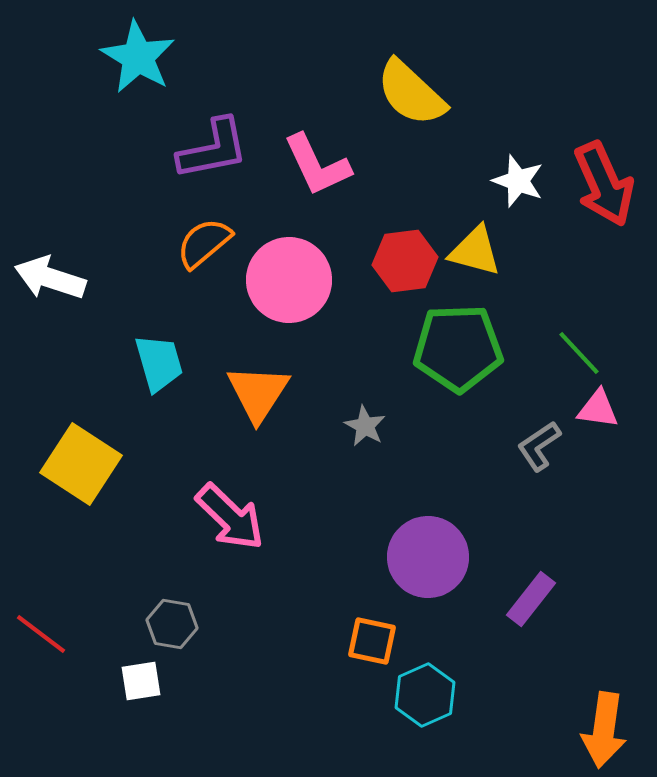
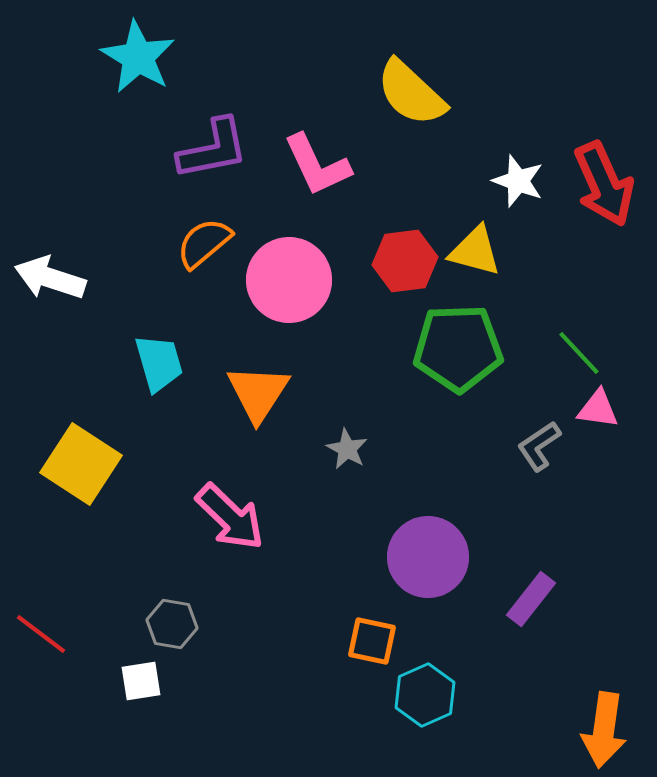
gray star: moved 18 px left, 23 px down
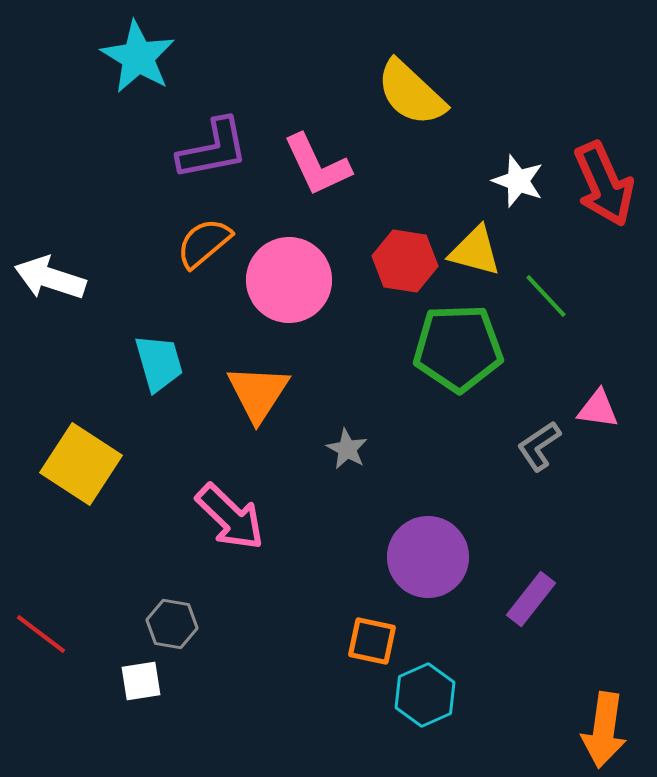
red hexagon: rotated 16 degrees clockwise
green line: moved 33 px left, 57 px up
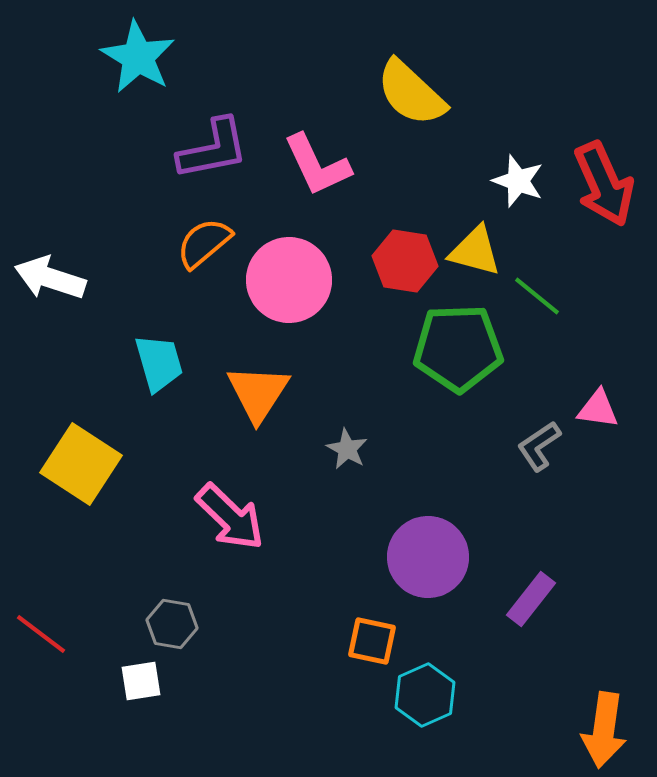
green line: moved 9 px left; rotated 8 degrees counterclockwise
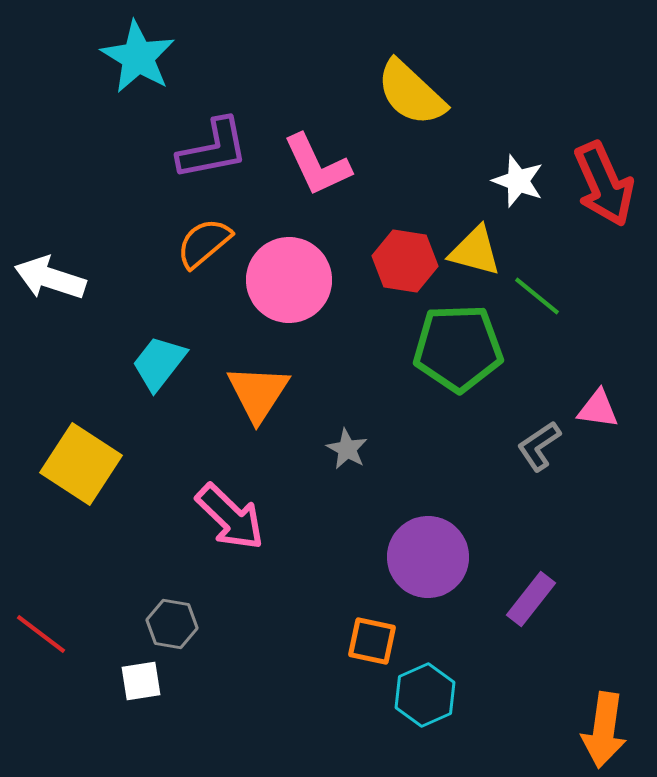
cyan trapezoid: rotated 126 degrees counterclockwise
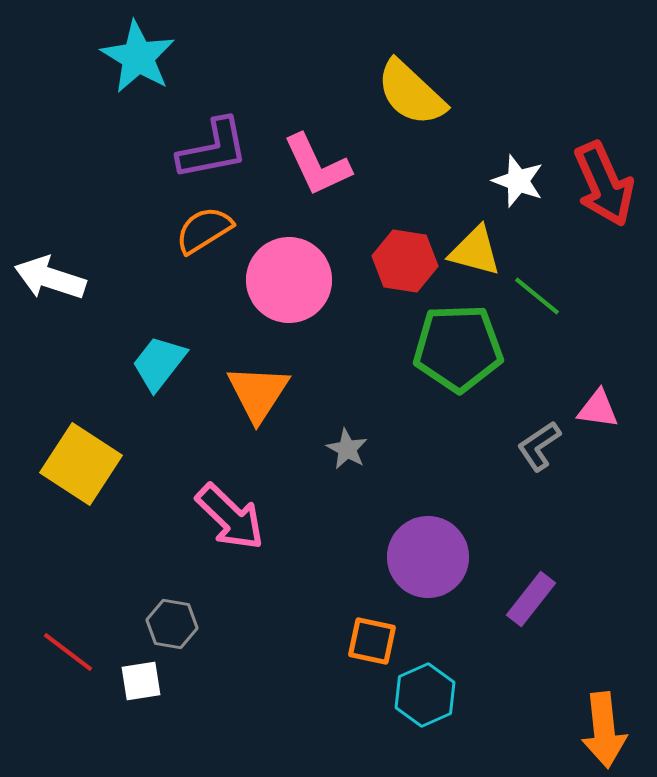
orange semicircle: moved 13 px up; rotated 8 degrees clockwise
red line: moved 27 px right, 18 px down
orange arrow: rotated 14 degrees counterclockwise
